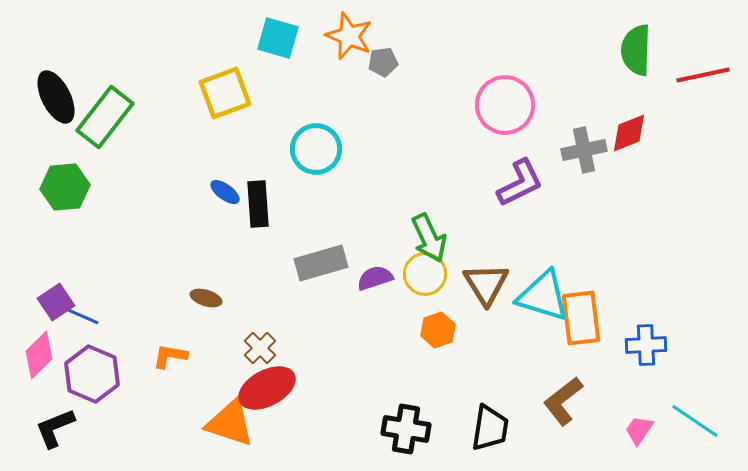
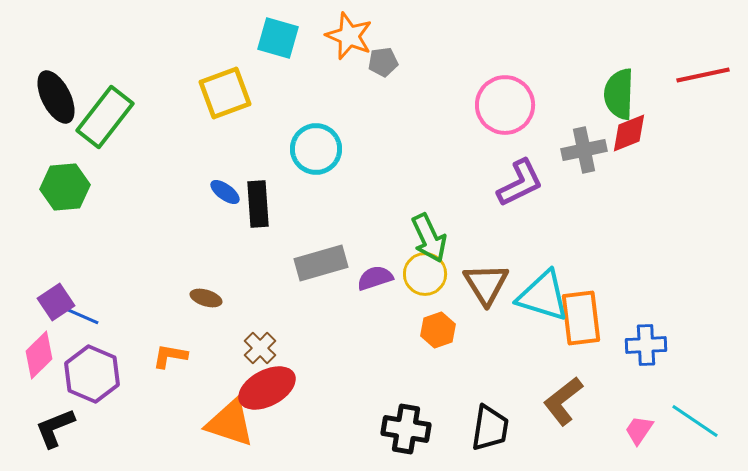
green semicircle: moved 17 px left, 44 px down
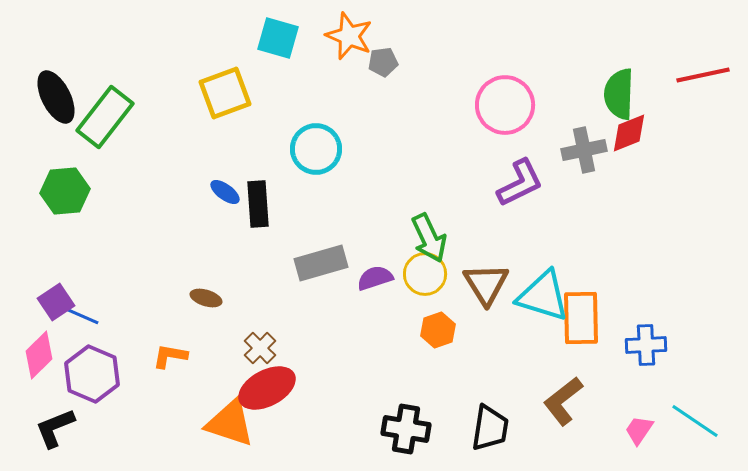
green hexagon: moved 4 px down
orange rectangle: rotated 6 degrees clockwise
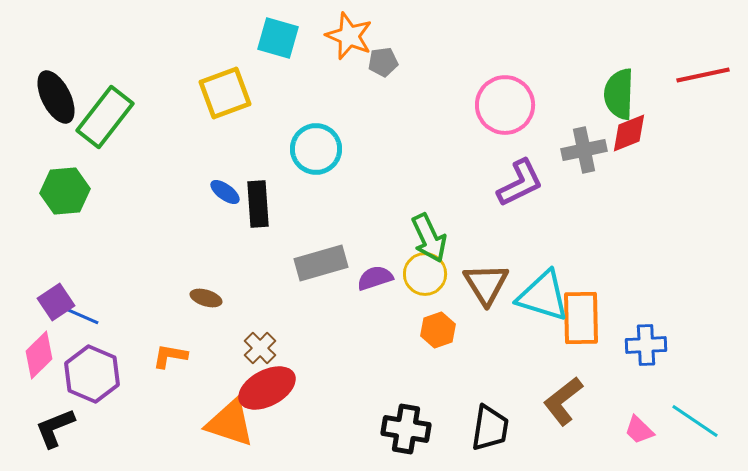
pink trapezoid: rotated 80 degrees counterclockwise
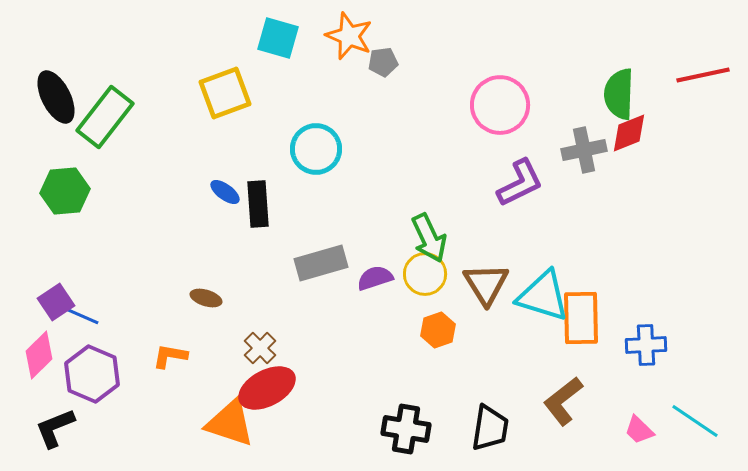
pink circle: moved 5 px left
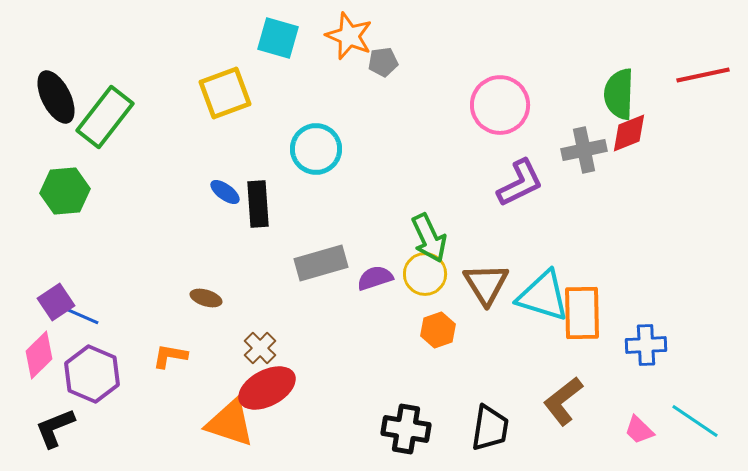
orange rectangle: moved 1 px right, 5 px up
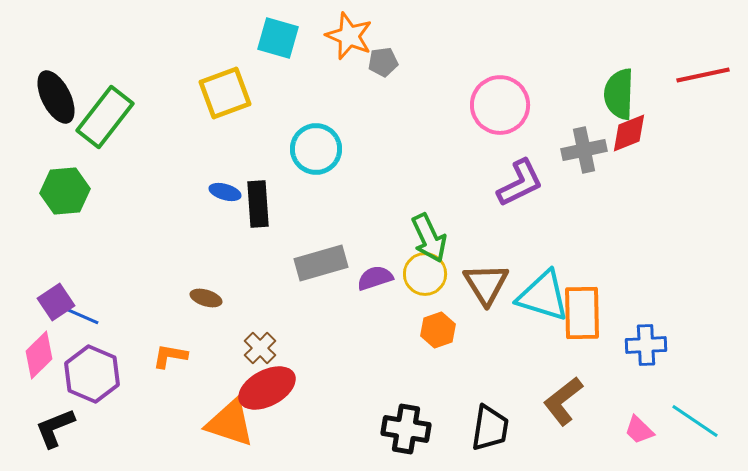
blue ellipse: rotated 20 degrees counterclockwise
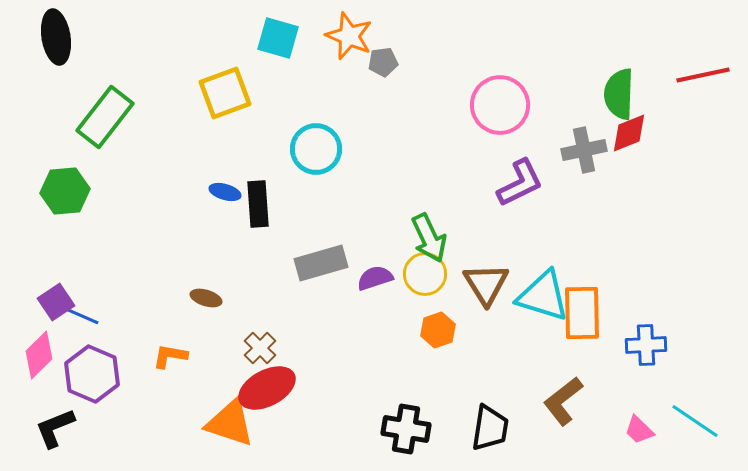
black ellipse: moved 60 px up; rotated 18 degrees clockwise
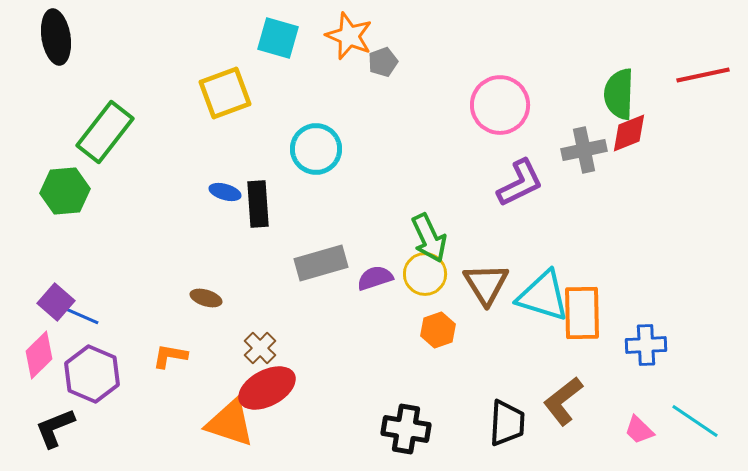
gray pentagon: rotated 12 degrees counterclockwise
green rectangle: moved 15 px down
purple square: rotated 15 degrees counterclockwise
black trapezoid: moved 17 px right, 5 px up; rotated 6 degrees counterclockwise
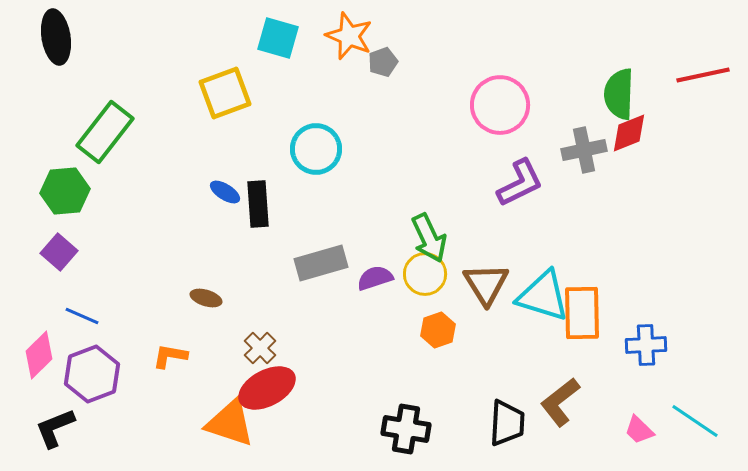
blue ellipse: rotated 16 degrees clockwise
purple square: moved 3 px right, 50 px up
purple hexagon: rotated 16 degrees clockwise
brown L-shape: moved 3 px left, 1 px down
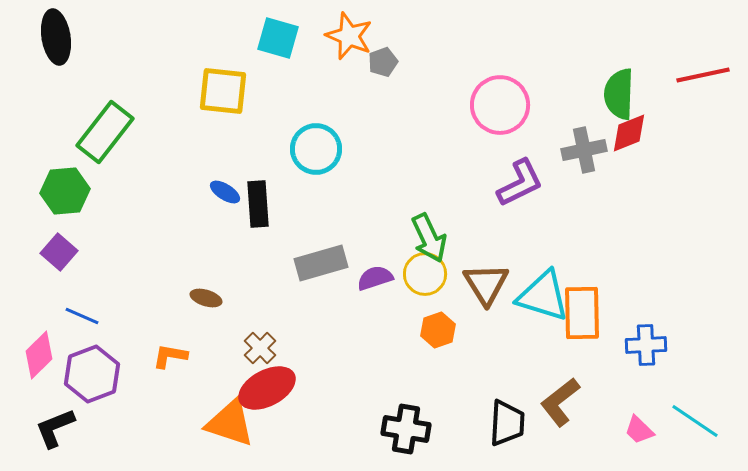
yellow square: moved 2 px left, 2 px up; rotated 26 degrees clockwise
